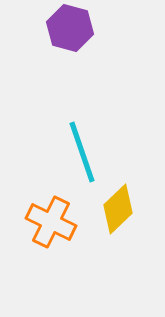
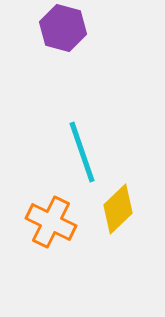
purple hexagon: moved 7 px left
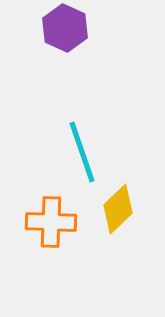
purple hexagon: moved 2 px right; rotated 9 degrees clockwise
orange cross: rotated 24 degrees counterclockwise
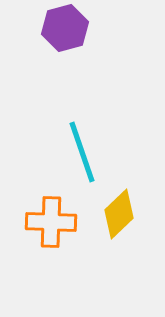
purple hexagon: rotated 21 degrees clockwise
yellow diamond: moved 1 px right, 5 px down
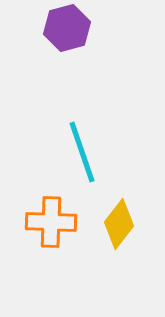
purple hexagon: moved 2 px right
yellow diamond: moved 10 px down; rotated 9 degrees counterclockwise
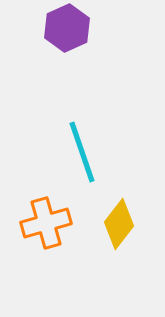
purple hexagon: rotated 9 degrees counterclockwise
orange cross: moved 5 px left, 1 px down; rotated 18 degrees counterclockwise
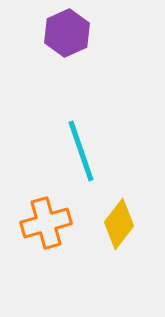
purple hexagon: moved 5 px down
cyan line: moved 1 px left, 1 px up
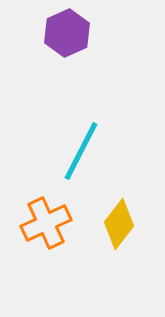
cyan line: rotated 46 degrees clockwise
orange cross: rotated 9 degrees counterclockwise
